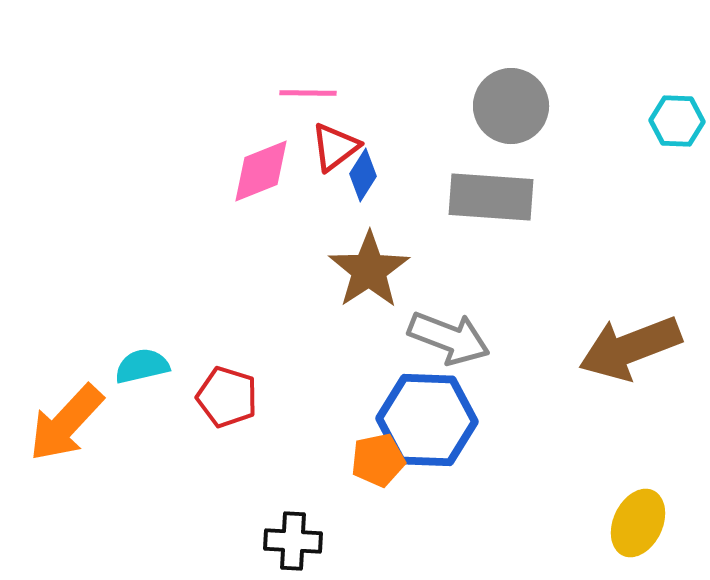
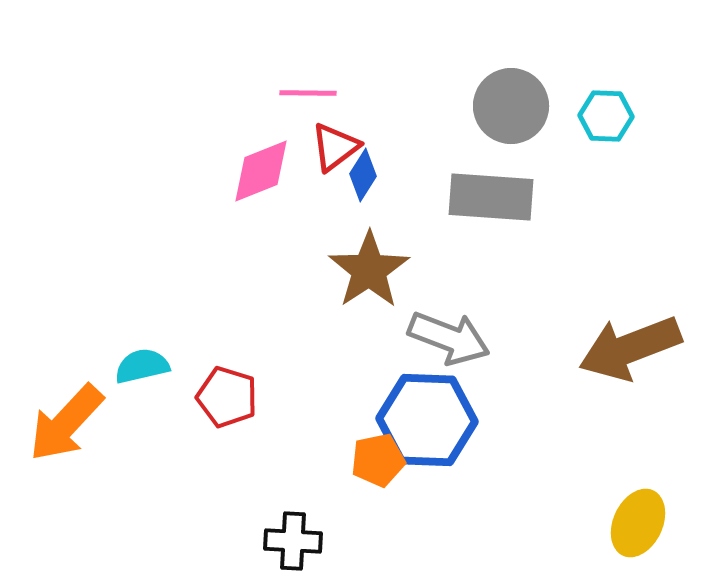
cyan hexagon: moved 71 px left, 5 px up
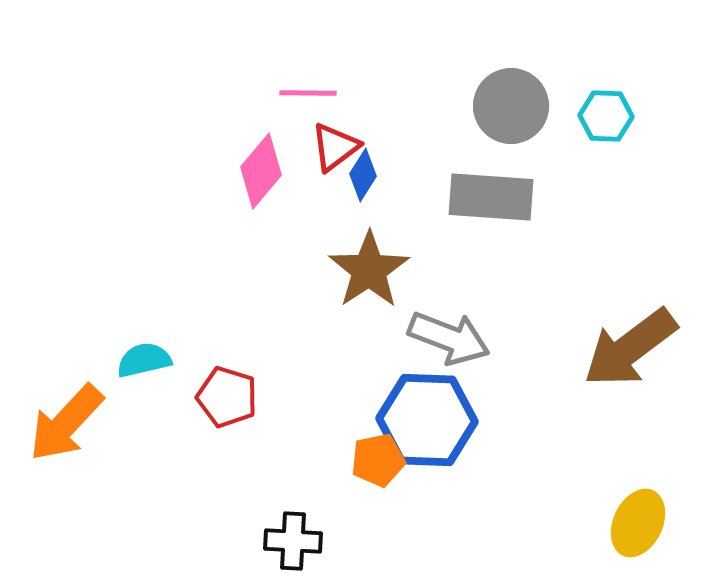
pink diamond: rotated 28 degrees counterclockwise
brown arrow: rotated 16 degrees counterclockwise
cyan semicircle: moved 2 px right, 6 px up
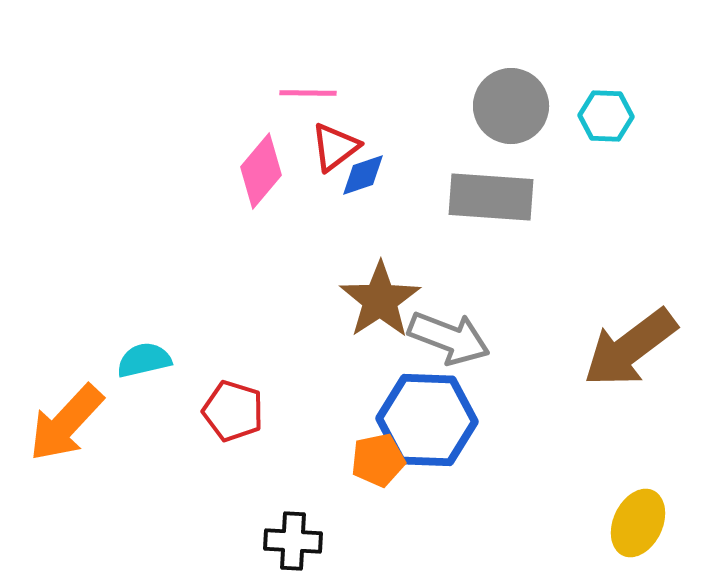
blue diamond: rotated 39 degrees clockwise
brown star: moved 11 px right, 30 px down
red pentagon: moved 6 px right, 14 px down
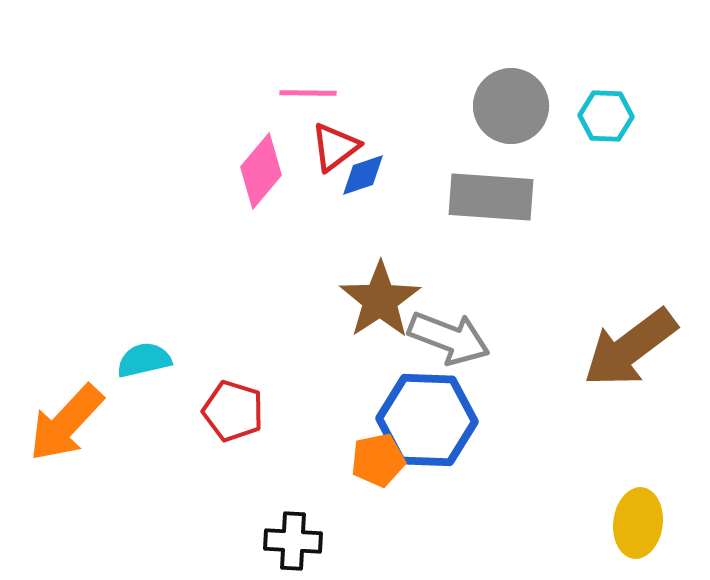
yellow ellipse: rotated 18 degrees counterclockwise
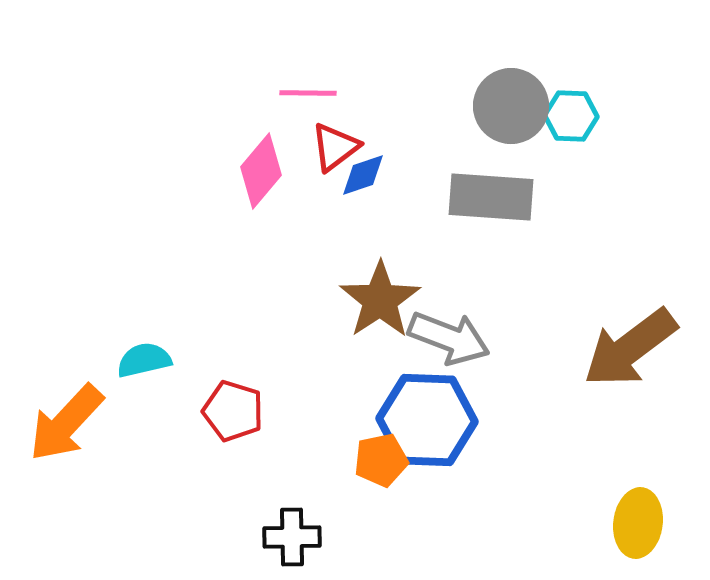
cyan hexagon: moved 35 px left
orange pentagon: moved 3 px right
black cross: moved 1 px left, 4 px up; rotated 4 degrees counterclockwise
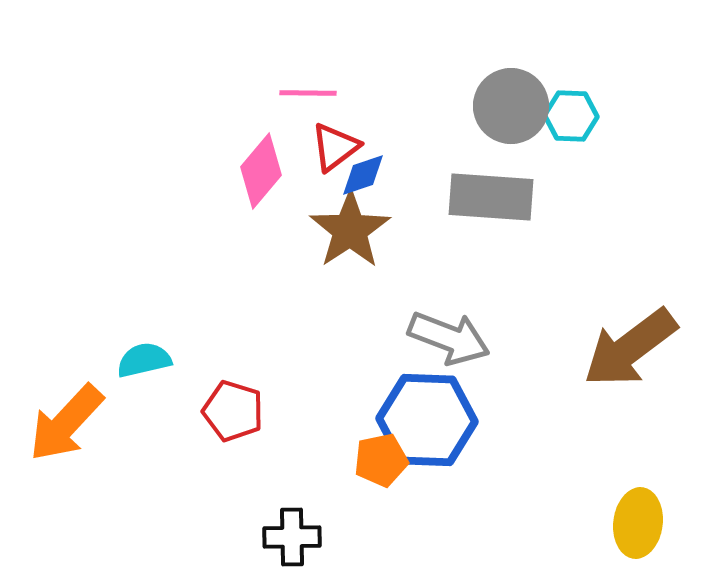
brown star: moved 30 px left, 70 px up
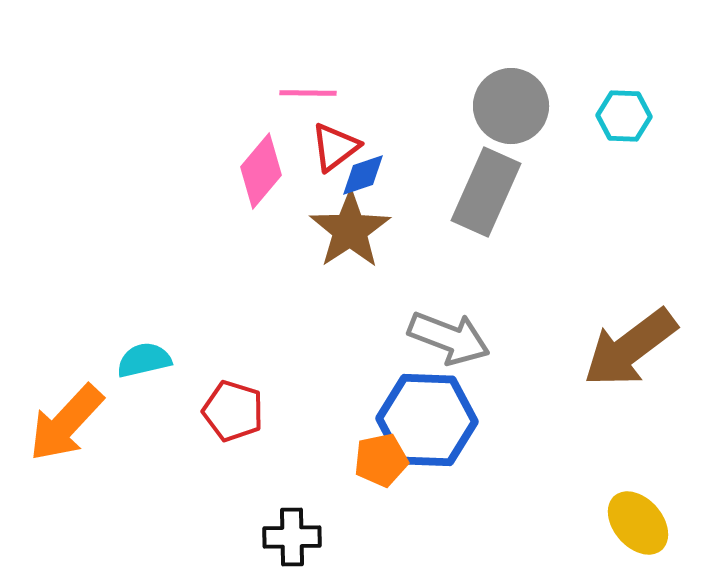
cyan hexagon: moved 53 px right
gray rectangle: moved 5 px left, 5 px up; rotated 70 degrees counterclockwise
yellow ellipse: rotated 48 degrees counterclockwise
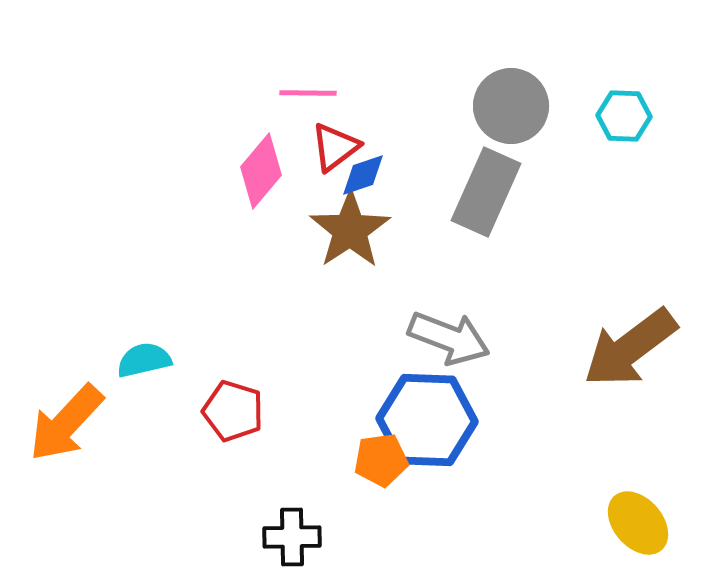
orange pentagon: rotated 4 degrees clockwise
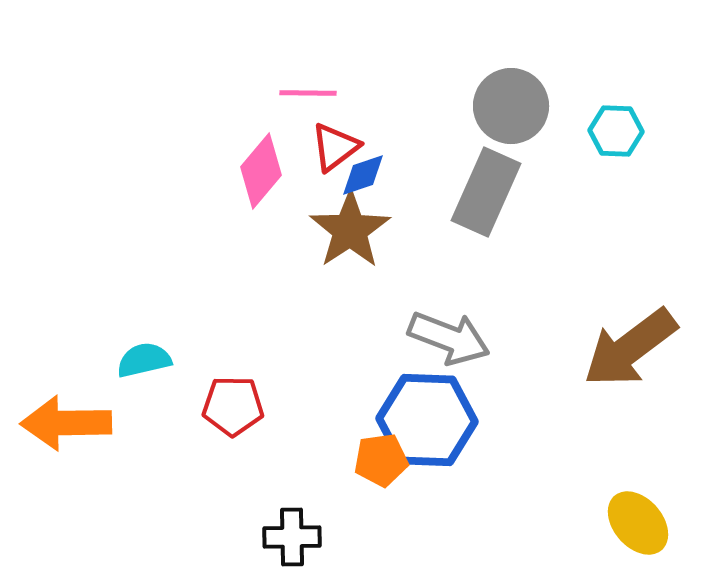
cyan hexagon: moved 8 px left, 15 px down
red pentagon: moved 5 px up; rotated 16 degrees counterclockwise
orange arrow: rotated 46 degrees clockwise
